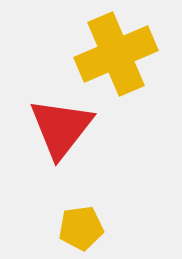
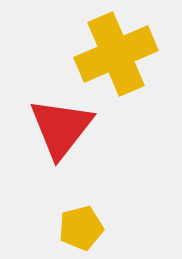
yellow pentagon: rotated 6 degrees counterclockwise
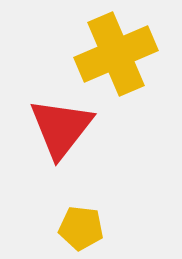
yellow pentagon: rotated 21 degrees clockwise
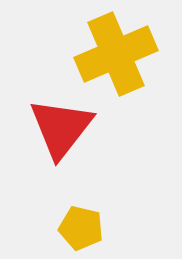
yellow pentagon: rotated 6 degrees clockwise
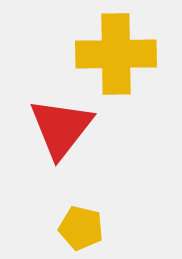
yellow cross: rotated 22 degrees clockwise
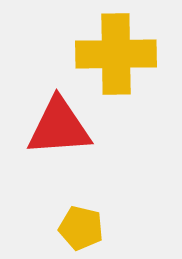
red triangle: moved 2 px left, 1 px up; rotated 48 degrees clockwise
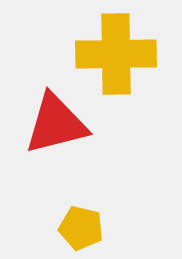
red triangle: moved 3 px left, 3 px up; rotated 10 degrees counterclockwise
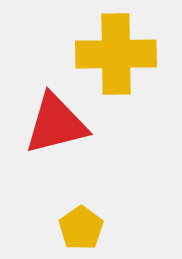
yellow pentagon: rotated 24 degrees clockwise
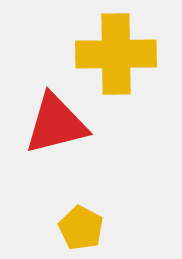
yellow pentagon: rotated 9 degrees counterclockwise
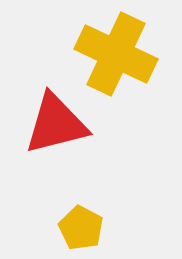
yellow cross: rotated 26 degrees clockwise
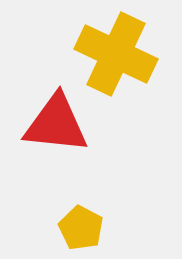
red triangle: rotated 20 degrees clockwise
